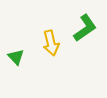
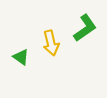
green triangle: moved 5 px right; rotated 12 degrees counterclockwise
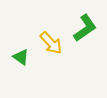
yellow arrow: rotated 30 degrees counterclockwise
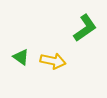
yellow arrow: moved 2 px right, 18 px down; rotated 35 degrees counterclockwise
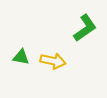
green triangle: rotated 24 degrees counterclockwise
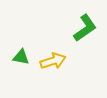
yellow arrow: rotated 30 degrees counterclockwise
